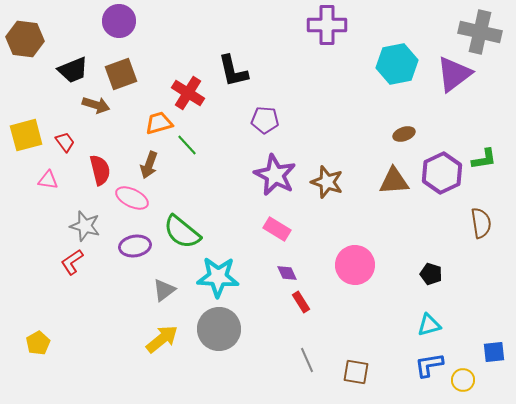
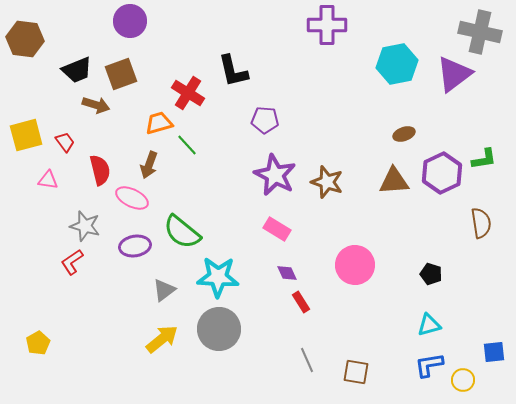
purple circle at (119, 21): moved 11 px right
black trapezoid at (73, 70): moved 4 px right
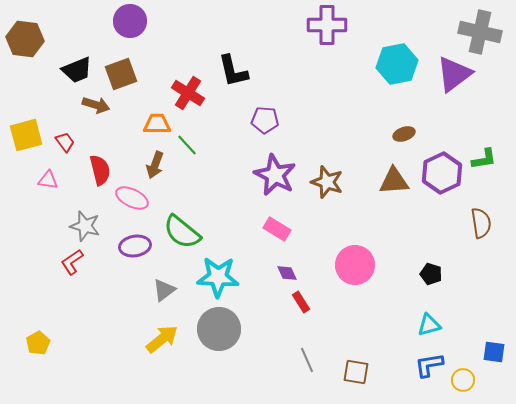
orange trapezoid at (159, 123): moved 2 px left, 1 px down; rotated 16 degrees clockwise
brown arrow at (149, 165): moved 6 px right
blue square at (494, 352): rotated 15 degrees clockwise
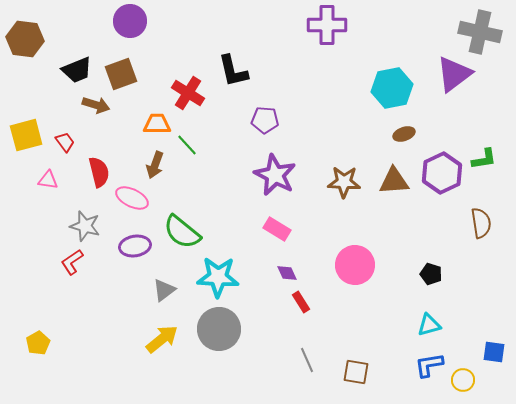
cyan hexagon at (397, 64): moved 5 px left, 24 px down
red semicircle at (100, 170): moved 1 px left, 2 px down
brown star at (327, 182): moved 17 px right; rotated 16 degrees counterclockwise
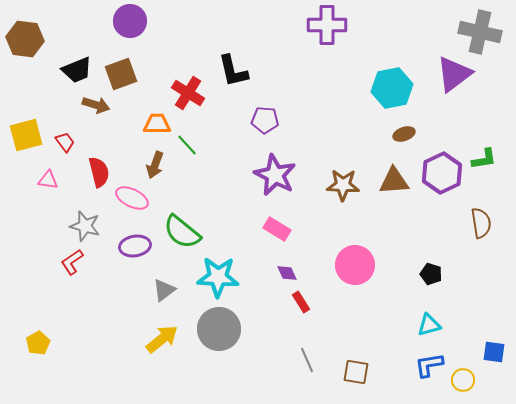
brown star at (344, 182): moved 1 px left, 3 px down
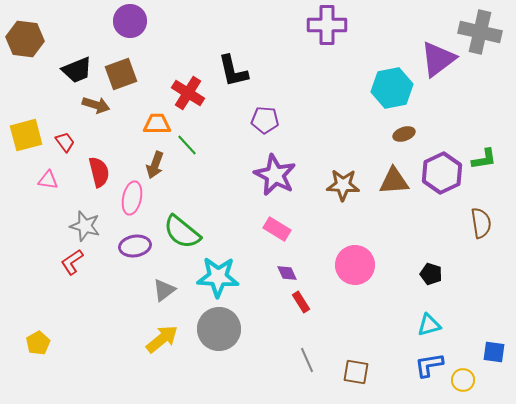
purple triangle at (454, 74): moved 16 px left, 15 px up
pink ellipse at (132, 198): rotated 76 degrees clockwise
